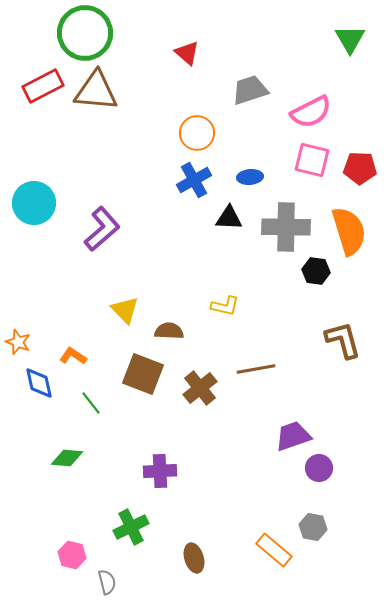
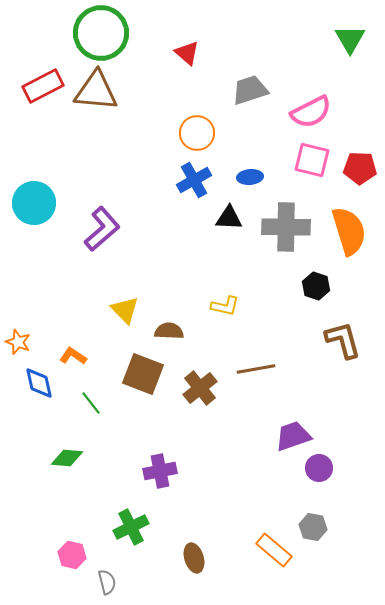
green circle: moved 16 px right
black hexagon: moved 15 px down; rotated 12 degrees clockwise
purple cross: rotated 8 degrees counterclockwise
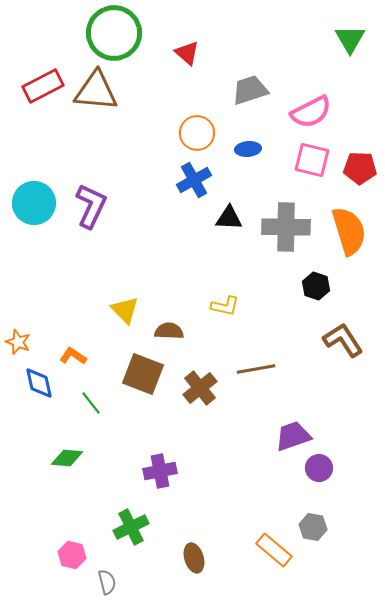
green circle: moved 13 px right
blue ellipse: moved 2 px left, 28 px up
purple L-shape: moved 11 px left, 23 px up; rotated 24 degrees counterclockwise
brown L-shape: rotated 18 degrees counterclockwise
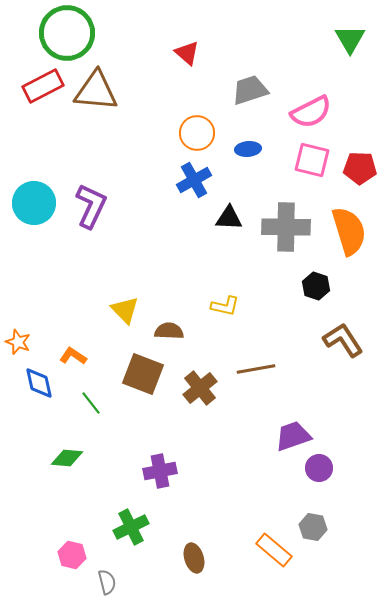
green circle: moved 47 px left
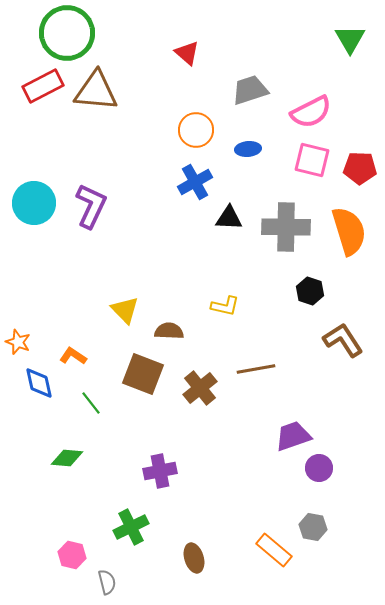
orange circle: moved 1 px left, 3 px up
blue cross: moved 1 px right, 2 px down
black hexagon: moved 6 px left, 5 px down
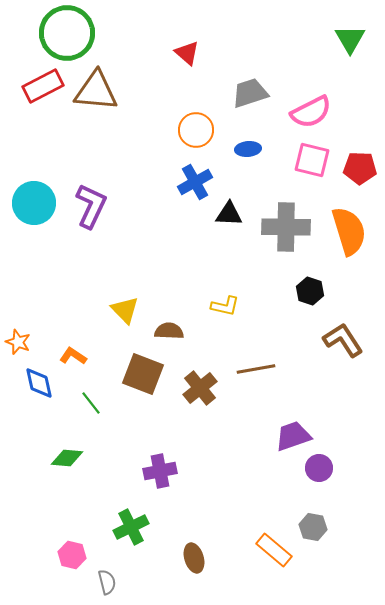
gray trapezoid: moved 3 px down
black triangle: moved 4 px up
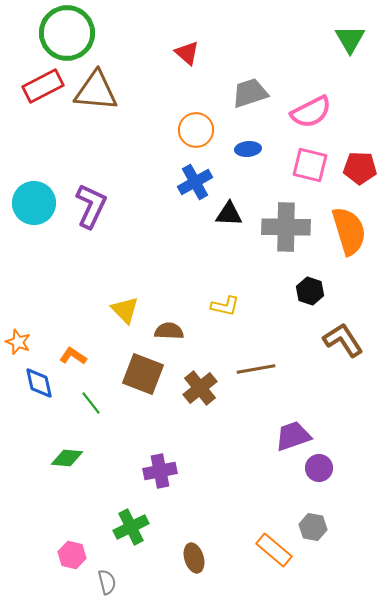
pink square: moved 2 px left, 5 px down
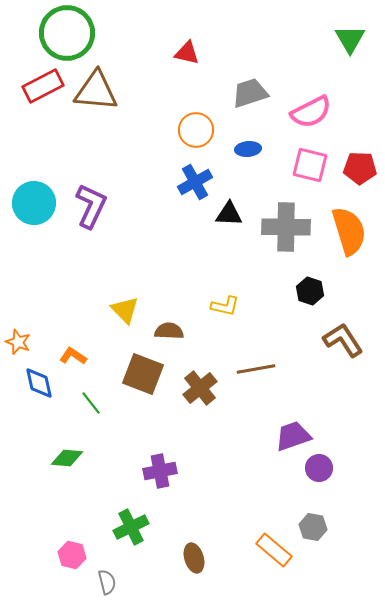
red triangle: rotated 28 degrees counterclockwise
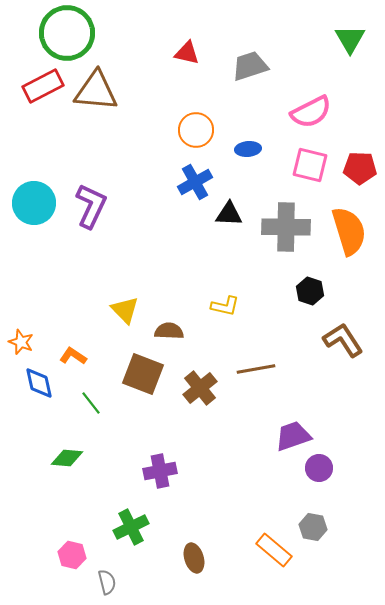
gray trapezoid: moved 27 px up
orange star: moved 3 px right
